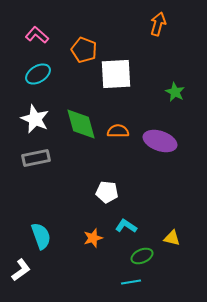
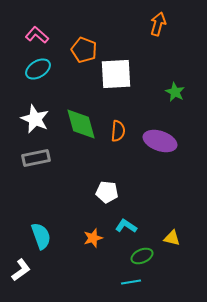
cyan ellipse: moved 5 px up
orange semicircle: rotated 95 degrees clockwise
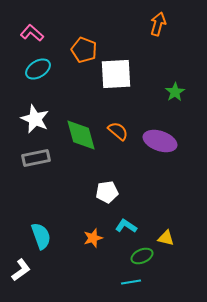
pink L-shape: moved 5 px left, 2 px up
green star: rotated 12 degrees clockwise
green diamond: moved 11 px down
orange semicircle: rotated 55 degrees counterclockwise
white pentagon: rotated 15 degrees counterclockwise
yellow triangle: moved 6 px left
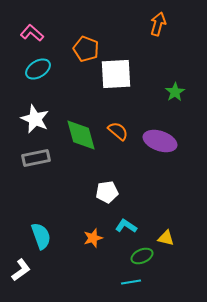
orange pentagon: moved 2 px right, 1 px up
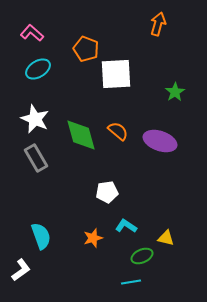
gray rectangle: rotated 72 degrees clockwise
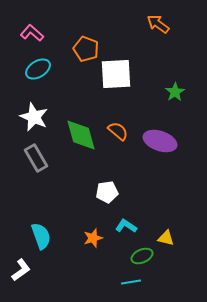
orange arrow: rotated 70 degrees counterclockwise
white star: moved 1 px left, 2 px up
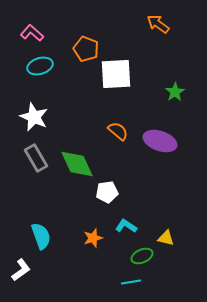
cyan ellipse: moved 2 px right, 3 px up; rotated 15 degrees clockwise
green diamond: moved 4 px left, 29 px down; rotated 9 degrees counterclockwise
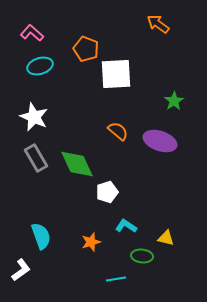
green star: moved 1 px left, 9 px down
white pentagon: rotated 10 degrees counterclockwise
orange star: moved 2 px left, 4 px down
green ellipse: rotated 30 degrees clockwise
cyan line: moved 15 px left, 3 px up
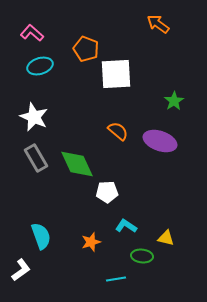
white pentagon: rotated 15 degrees clockwise
